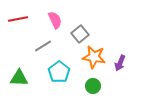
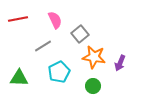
cyan pentagon: rotated 10 degrees clockwise
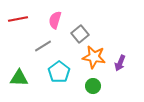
pink semicircle: rotated 138 degrees counterclockwise
cyan pentagon: rotated 10 degrees counterclockwise
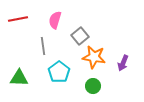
gray square: moved 2 px down
gray line: rotated 66 degrees counterclockwise
purple arrow: moved 3 px right
